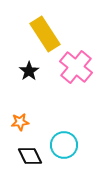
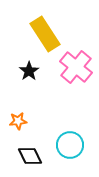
orange star: moved 2 px left, 1 px up
cyan circle: moved 6 px right
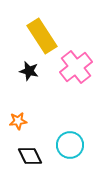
yellow rectangle: moved 3 px left, 2 px down
pink cross: rotated 12 degrees clockwise
black star: rotated 24 degrees counterclockwise
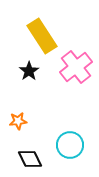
black star: rotated 24 degrees clockwise
black diamond: moved 3 px down
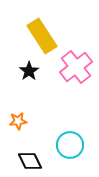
black diamond: moved 2 px down
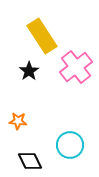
orange star: rotated 12 degrees clockwise
